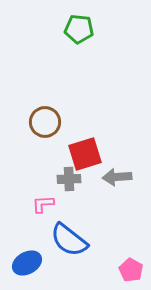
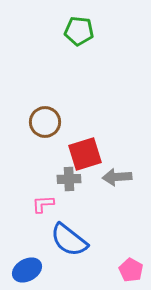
green pentagon: moved 2 px down
blue ellipse: moved 7 px down
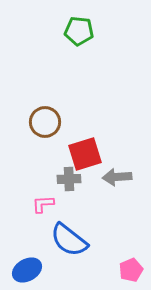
pink pentagon: rotated 20 degrees clockwise
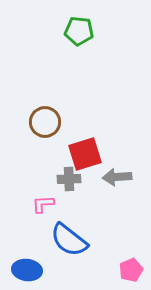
blue ellipse: rotated 36 degrees clockwise
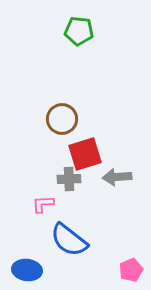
brown circle: moved 17 px right, 3 px up
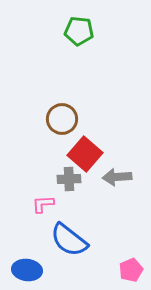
red square: rotated 32 degrees counterclockwise
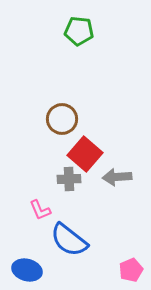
pink L-shape: moved 3 px left, 6 px down; rotated 110 degrees counterclockwise
blue ellipse: rotated 8 degrees clockwise
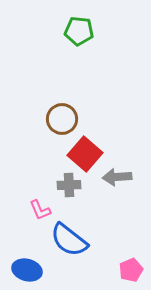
gray cross: moved 6 px down
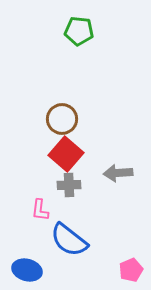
red square: moved 19 px left
gray arrow: moved 1 px right, 4 px up
pink L-shape: rotated 30 degrees clockwise
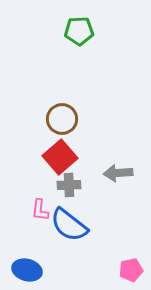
green pentagon: rotated 8 degrees counterclockwise
red square: moved 6 px left, 3 px down; rotated 8 degrees clockwise
blue semicircle: moved 15 px up
pink pentagon: rotated 10 degrees clockwise
